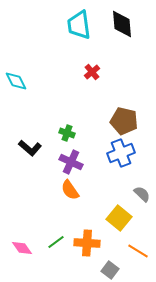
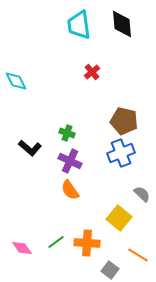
purple cross: moved 1 px left, 1 px up
orange line: moved 4 px down
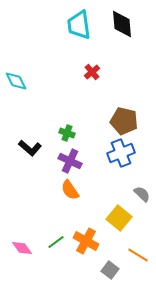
orange cross: moved 1 px left, 2 px up; rotated 25 degrees clockwise
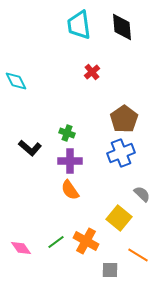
black diamond: moved 3 px down
brown pentagon: moved 2 px up; rotated 24 degrees clockwise
purple cross: rotated 25 degrees counterclockwise
pink diamond: moved 1 px left
gray square: rotated 36 degrees counterclockwise
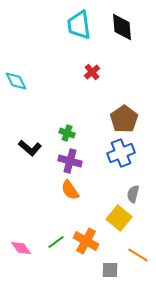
purple cross: rotated 15 degrees clockwise
gray semicircle: moved 9 px left; rotated 120 degrees counterclockwise
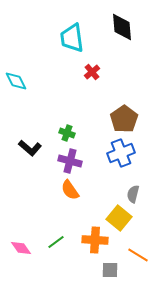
cyan trapezoid: moved 7 px left, 13 px down
orange cross: moved 9 px right, 1 px up; rotated 25 degrees counterclockwise
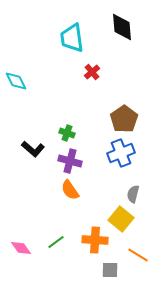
black L-shape: moved 3 px right, 1 px down
yellow square: moved 2 px right, 1 px down
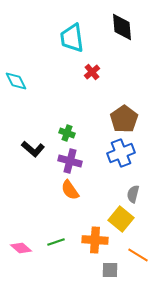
green line: rotated 18 degrees clockwise
pink diamond: rotated 15 degrees counterclockwise
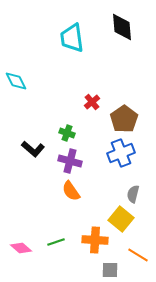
red cross: moved 30 px down
orange semicircle: moved 1 px right, 1 px down
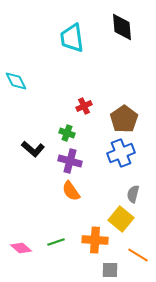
red cross: moved 8 px left, 4 px down; rotated 14 degrees clockwise
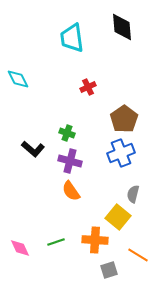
cyan diamond: moved 2 px right, 2 px up
red cross: moved 4 px right, 19 px up
yellow square: moved 3 px left, 2 px up
pink diamond: moved 1 px left; rotated 25 degrees clockwise
gray square: moved 1 px left; rotated 18 degrees counterclockwise
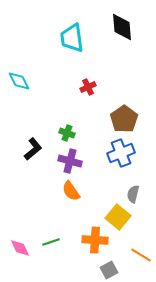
cyan diamond: moved 1 px right, 2 px down
black L-shape: rotated 80 degrees counterclockwise
green line: moved 5 px left
orange line: moved 3 px right
gray square: rotated 12 degrees counterclockwise
